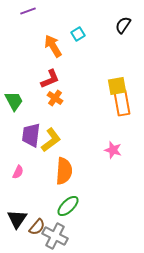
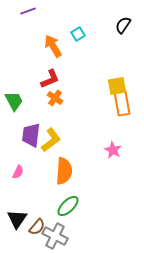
pink star: rotated 12 degrees clockwise
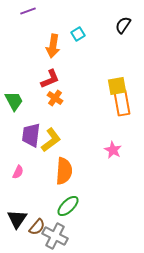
orange arrow: rotated 140 degrees counterclockwise
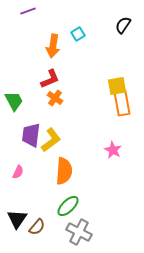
gray cross: moved 24 px right, 4 px up
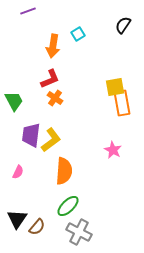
yellow square: moved 2 px left, 1 px down
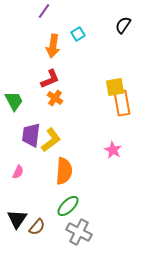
purple line: moved 16 px right; rotated 35 degrees counterclockwise
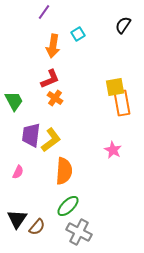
purple line: moved 1 px down
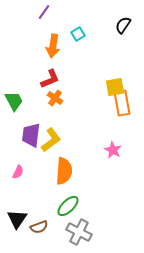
brown semicircle: moved 2 px right; rotated 30 degrees clockwise
